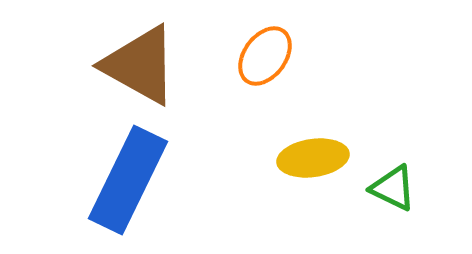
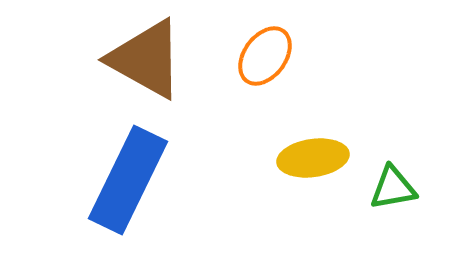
brown triangle: moved 6 px right, 6 px up
green triangle: rotated 36 degrees counterclockwise
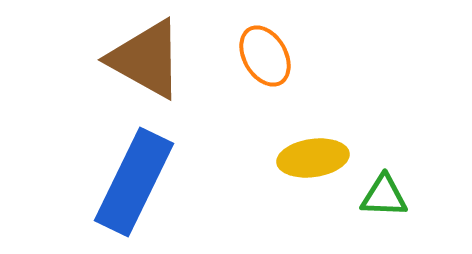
orange ellipse: rotated 66 degrees counterclockwise
blue rectangle: moved 6 px right, 2 px down
green triangle: moved 9 px left, 8 px down; rotated 12 degrees clockwise
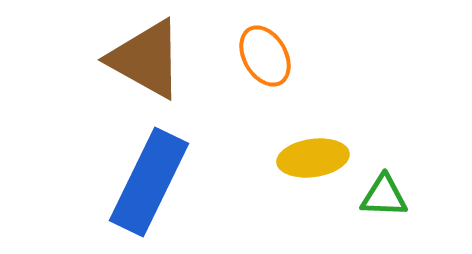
blue rectangle: moved 15 px right
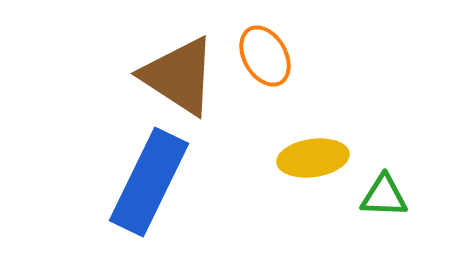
brown triangle: moved 33 px right, 17 px down; rotated 4 degrees clockwise
